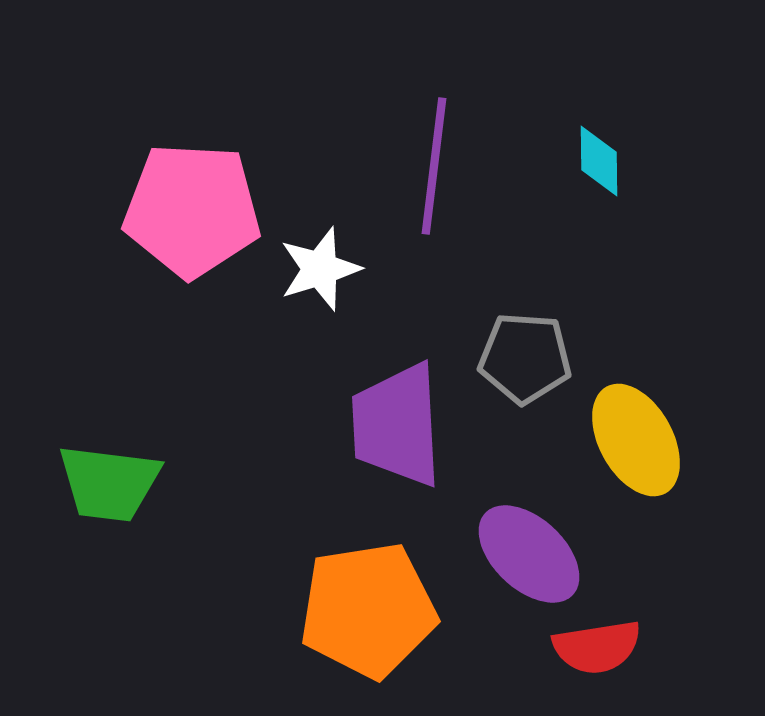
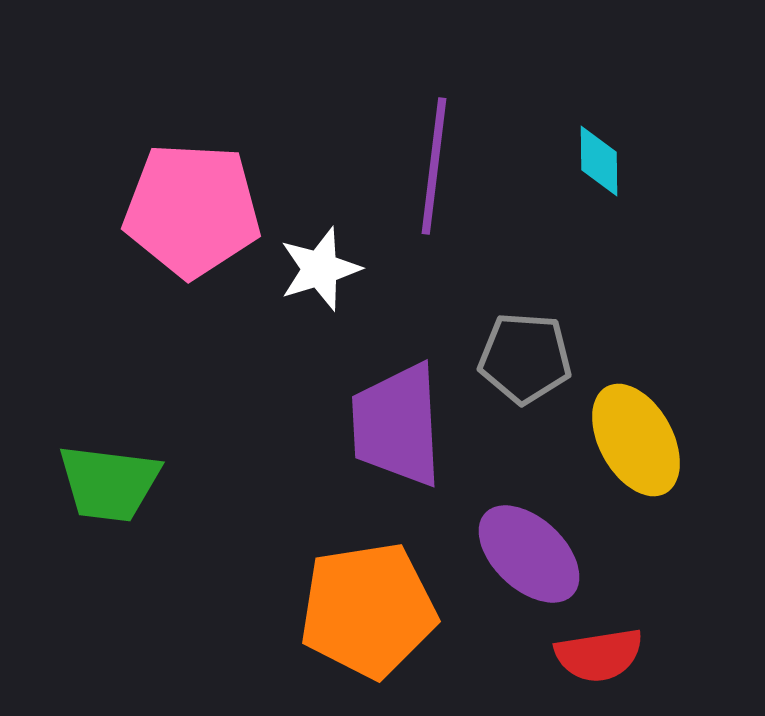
red semicircle: moved 2 px right, 8 px down
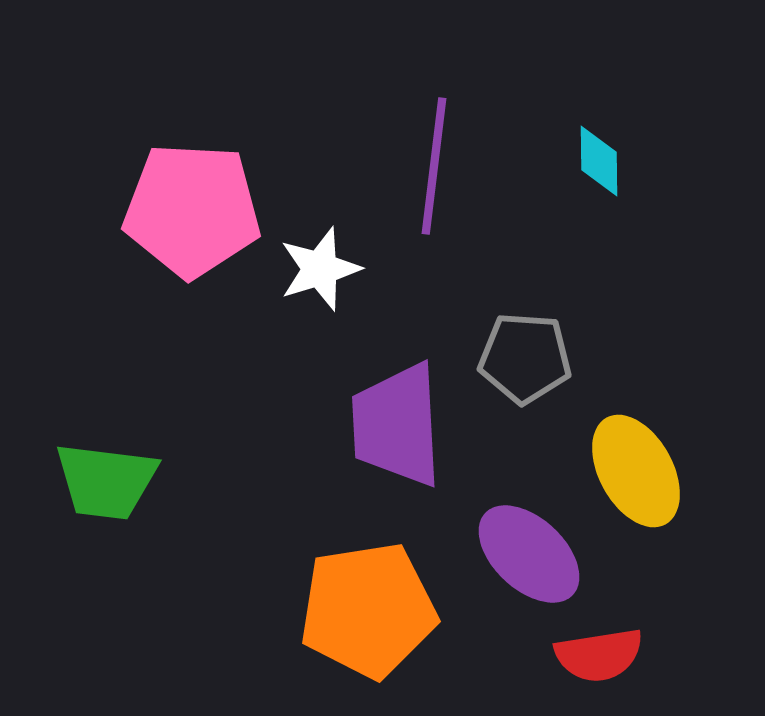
yellow ellipse: moved 31 px down
green trapezoid: moved 3 px left, 2 px up
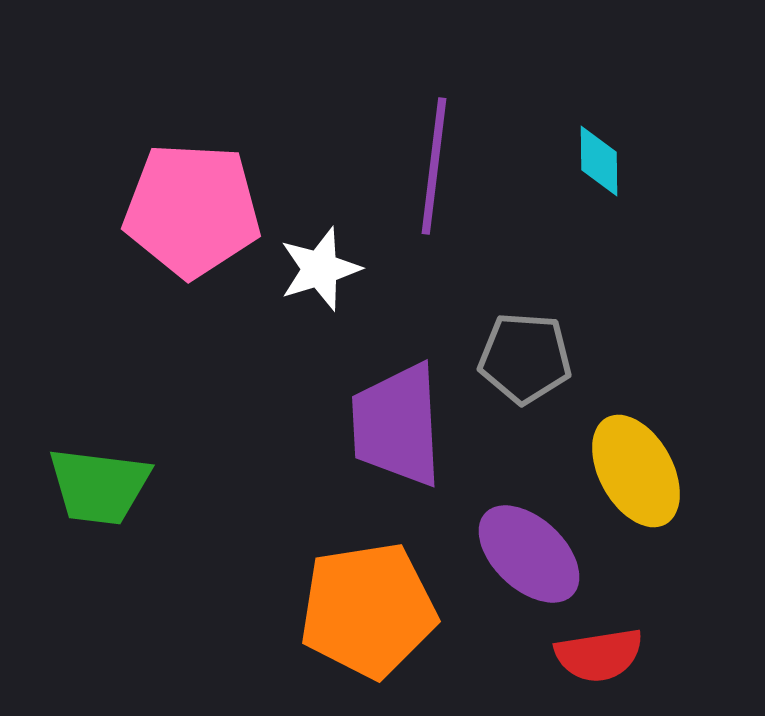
green trapezoid: moved 7 px left, 5 px down
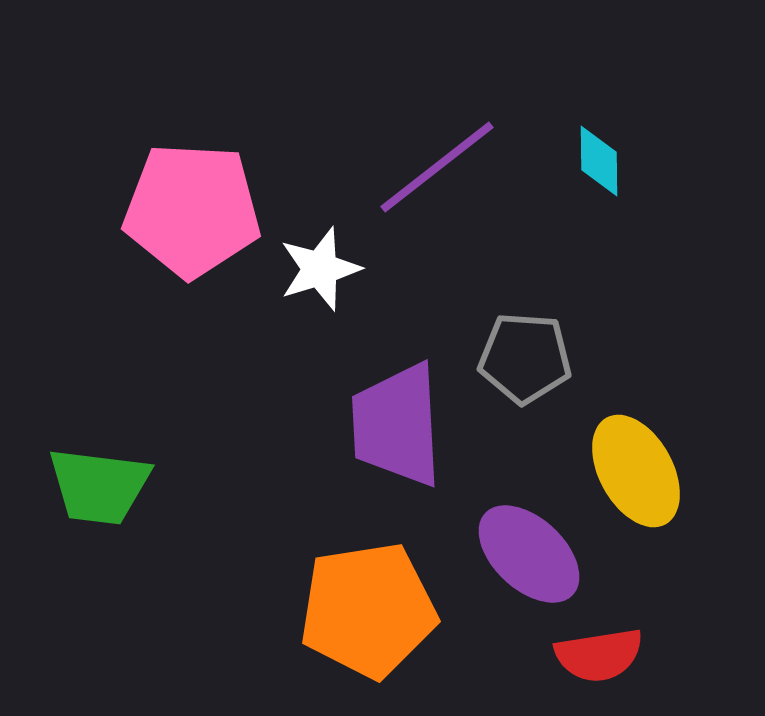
purple line: moved 3 px right, 1 px down; rotated 45 degrees clockwise
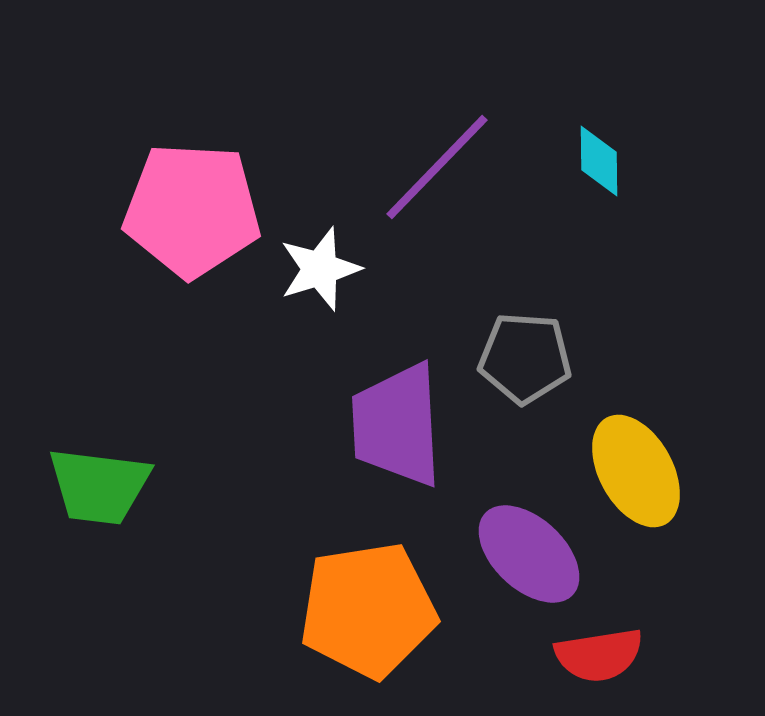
purple line: rotated 8 degrees counterclockwise
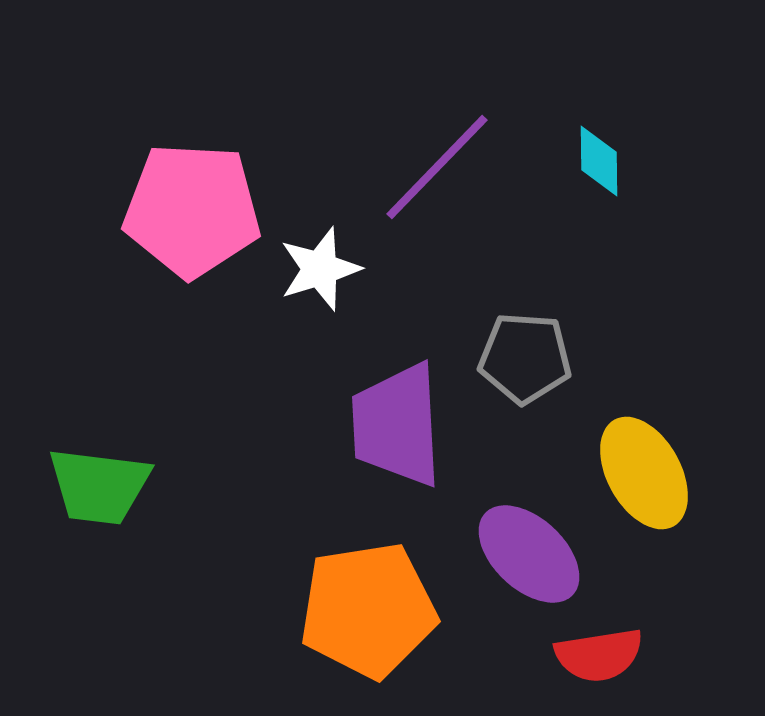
yellow ellipse: moved 8 px right, 2 px down
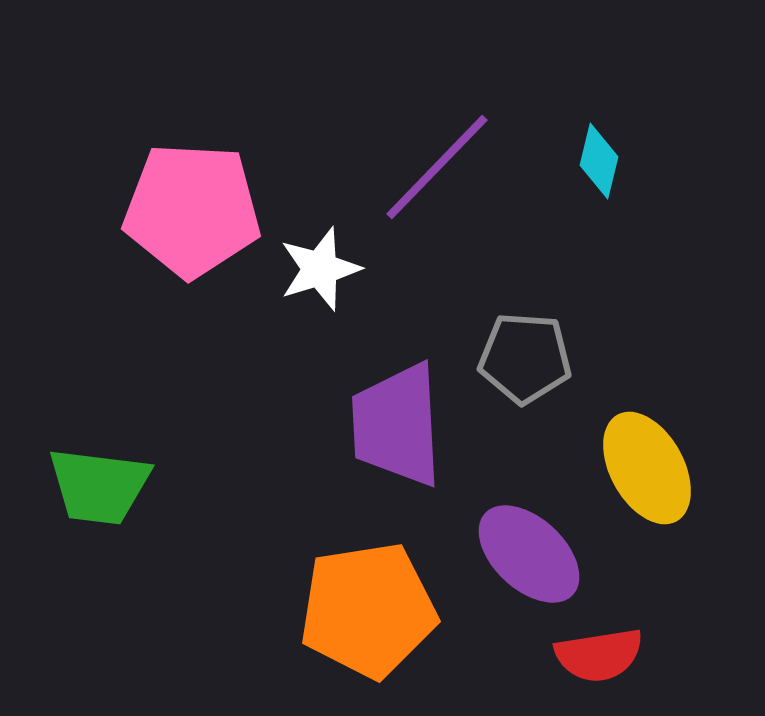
cyan diamond: rotated 14 degrees clockwise
yellow ellipse: moved 3 px right, 5 px up
